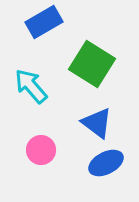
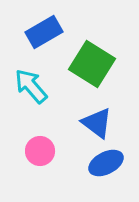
blue rectangle: moved 10 px down
pink circle: moved 1 px left, 1 px down
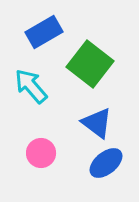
green square: moved 2 px left; rotated 6 degrees clockwise
pink circle: moved 1 px right, 2 px down
blue ellipse: rotated 12 degrees counterclockwise
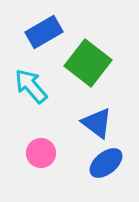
green square: moved 2 px left, 1 px up
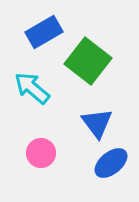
green square: moved 2 px up
cyan arrow: moved 1 px right, 2 px down; rotated 9 degrees counterclockwise
blue triangle: rotated 16 degrees clockwise
blue ellipse: moved 5 px right
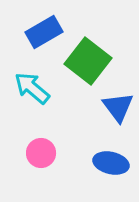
blue triangle: moved 21 px right, 16 px up
blue ellipse: rotated 52 degrees clockwise
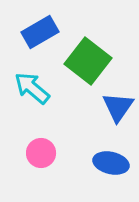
blue rectangle: moved 4 px left
blue triangle: rotated 12 degrees clockwise
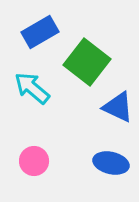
green square: moved 1 px left, 1 px down
blue triangle: rotated 40 degrees counterclockwise
pink circle: moved 7 px left, 8 px down
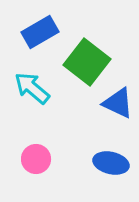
blue triangle: moved 4 px up
pink circle: moved 2 px right, 2 px up
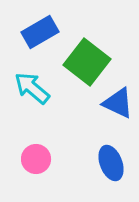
blue ellipse: rotated 56 degrees clockwise
